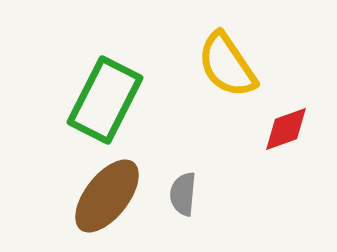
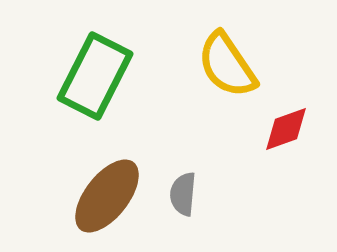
green rectangle: moved 10 px left, 24 px up
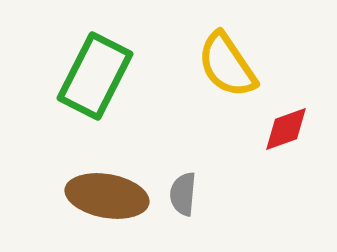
brown ellipse: rotated 62 degrees clockwise
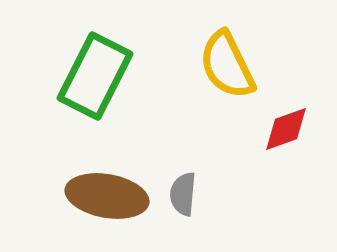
yellow semicircle: rotated 8 degrees clockwise
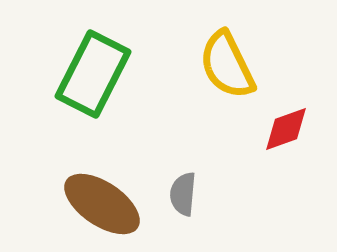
green rectangle: moved 2 px left, 2 px up
brown ellipse: moved 5 px left, 8 px down; rotated 24 degrees clockwise
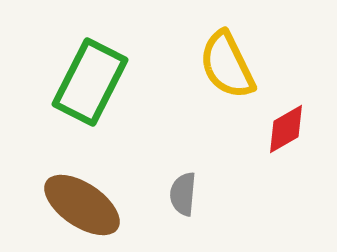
green rectangle: moved 3 px left, 8 px down
red diamond: rotated 10 degrees counterclockwise
brown ellipse: moved 20 px left, 1 px down
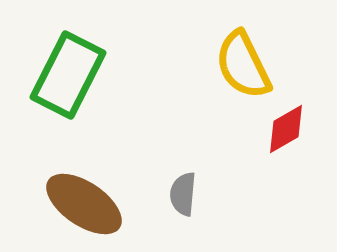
yellow semicircle: moved 16 px right
green rectangle: moved 22 px left, 7 px up
brown ellipse: moved 2 px right, 1 px up
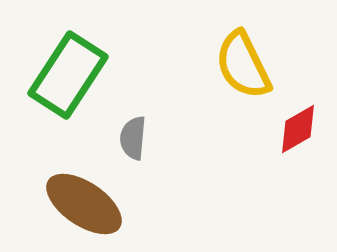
green rectangle: rotated 6 degrees clockwise
red diamond: moved 12 px right
gray semicircle: moved 50 px left, 56 px up
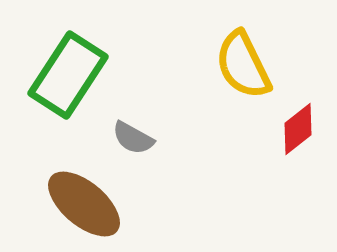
red diamond: rotated 8 degrees counterclockwise
gray semicircle: rotated 66 degrees counterclockwise
brown ellipse: rotated 6 degrees clockwise
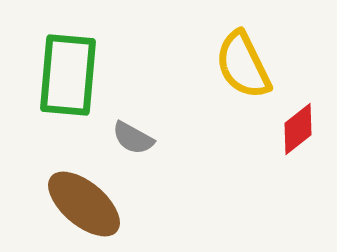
green rectangle: rotated 28 degrees counterclockwise
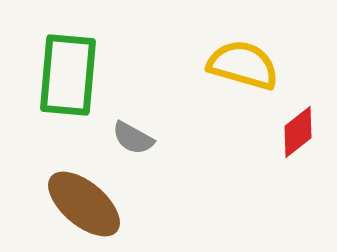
yellow semicircle: rotated 132 degrees clockwise
red diamond: moved 3 px down
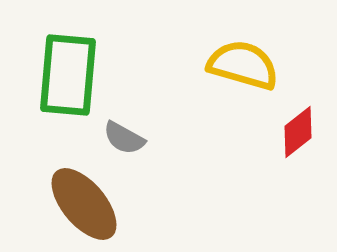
gray semicircle: moved 9 px left
brown ellipse: rotated 10 degrees clockwise
